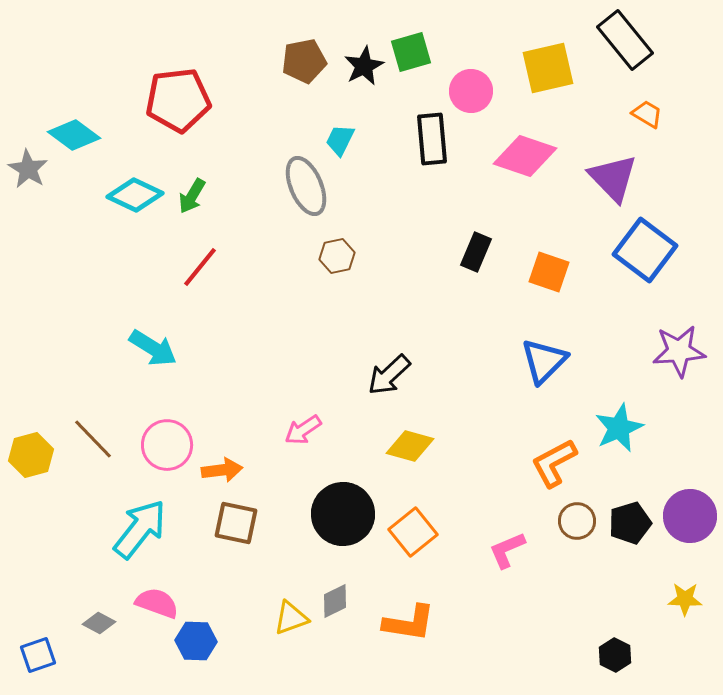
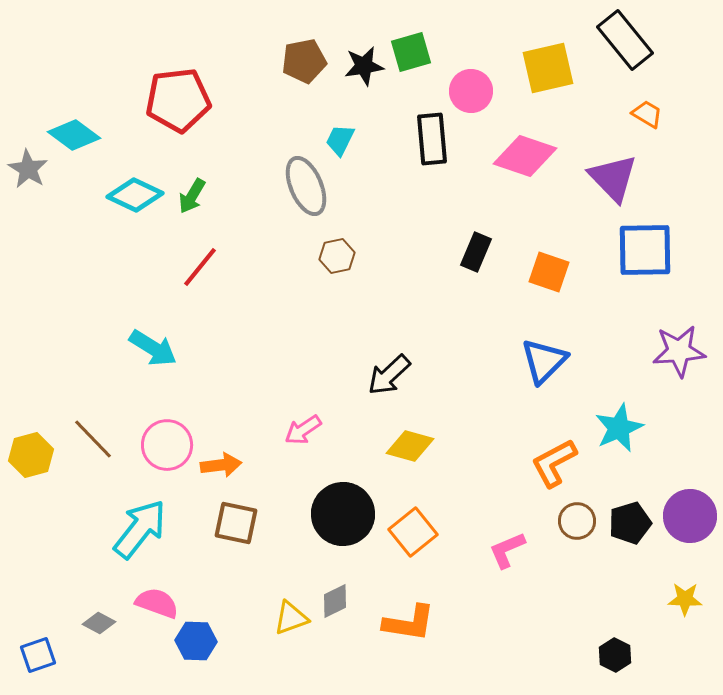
black star at (364, 66): rotated 18 degrees clockwise
blue square at (645, 250): rotated 38 degrees counterclockwise
orange arrow at (222, 470): moved 1 px left, 5 px up
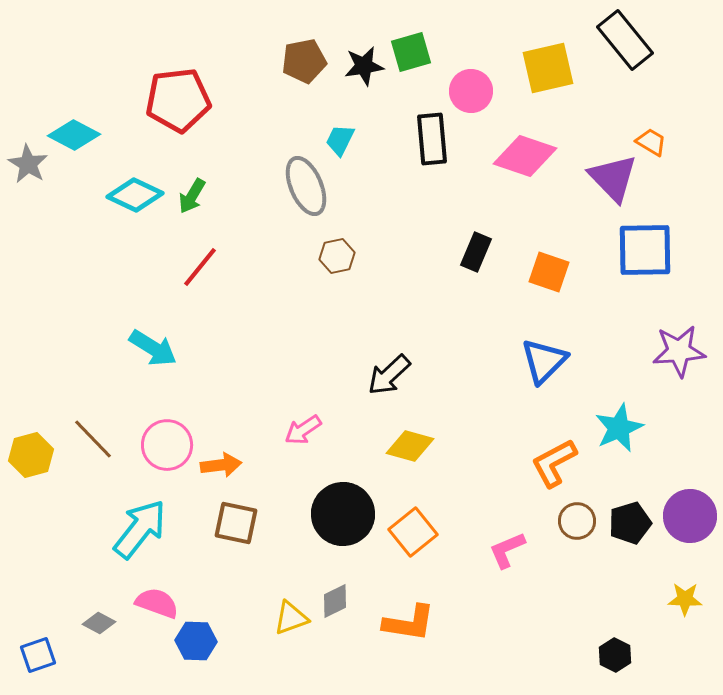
orange trapezoid at (647, 114): moved 4 px right, 28 px down
cyan diamond at (74, 135): rotated 9 degrees counterclockwise
gray star at (28, 169): moved 5 px up
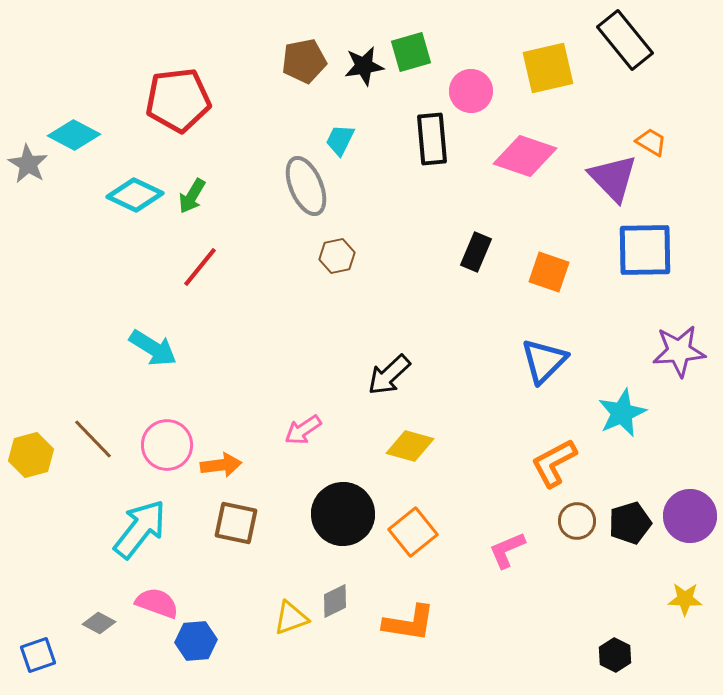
cyan star at (619, 428): moved 3 px right, 15 px up
blue hexagon at (196, 641): rotated 6 degrees counterclockwise
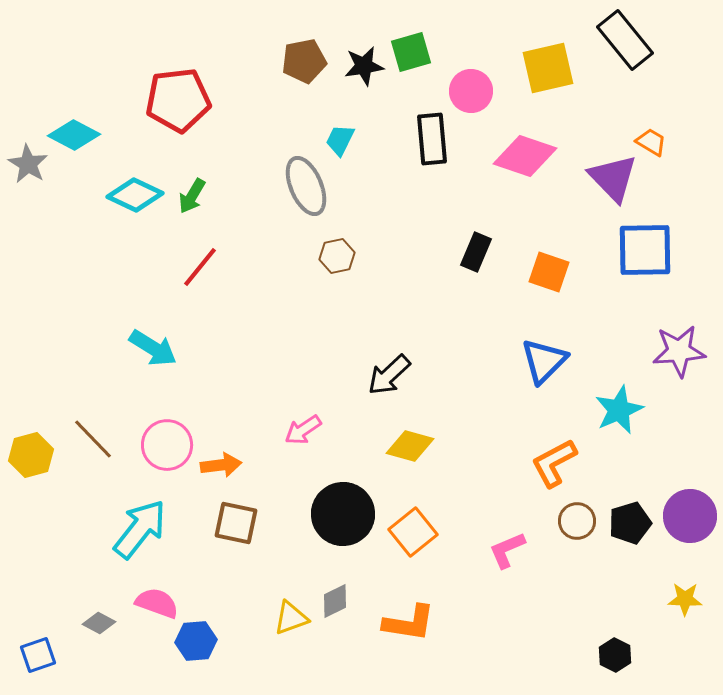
cyan star at (622, 413): moved 3 px left, 3 px up
